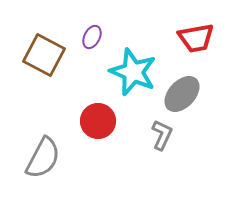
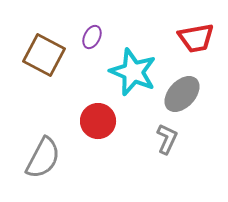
gray L-shape: moved 5 px right, 4 px down
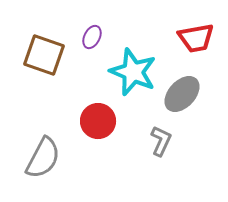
brown square: rotated 9 degrees counterclockwise
gray L-shape: moved 6 px left, 2 px down
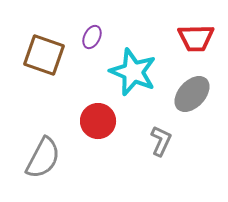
red trapezoid: rotated 9 degrees clockwise
gray ellipse: moved 10 px right
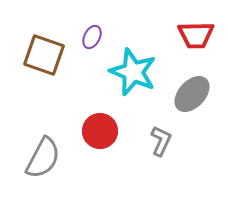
red trapezoid: moved 3 px up
red circle: moved 2 px right, 10 px down
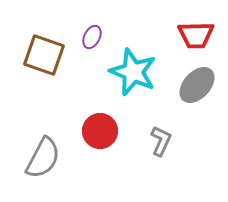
gray ellipse: moved 5 px right, 9 px up
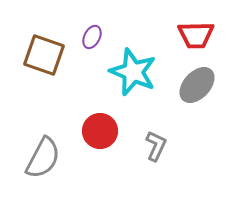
gray L-shape: moved 5 px left, 5 px down
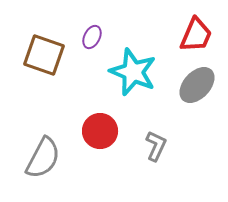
red trapezoid: rotated 66 degrees counterclockwise
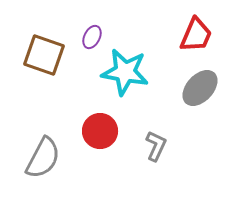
cyan star: moved 8 px left; rotated 12 degrees counterclockwise
gray ellipse: moved 3 px right, 3 px down
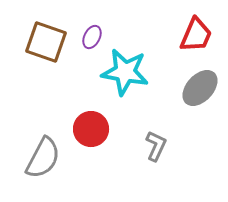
brown square: moved 2 px right, 13 px up
red circle: moved 9 px left, 2 px up
